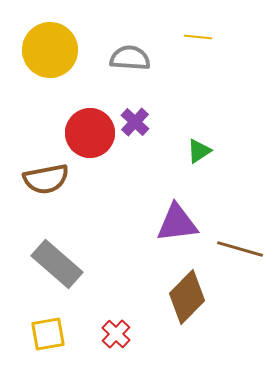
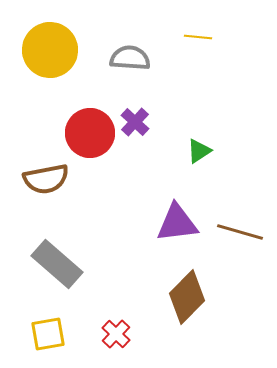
brown line: moved 17 px up
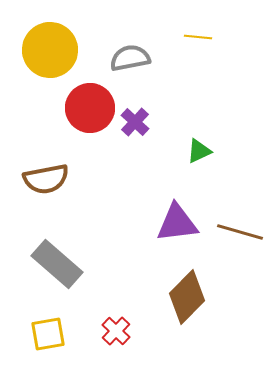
gray semicircle: rotated 15 degrees counterclockwise
red circle: moved 25 px up
green triangle: rotated 8 degrees clockwise
red cross: moved 3 px up
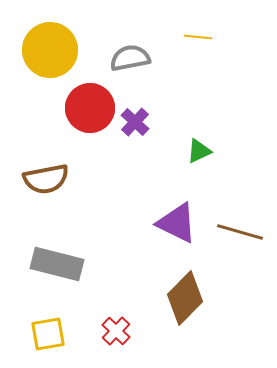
purple triangle: rotated 33 degrees clockwise
gray rectangle: rotated 27 degrees counterclockwise
brown diamond: moved 2 px left, 1 px down
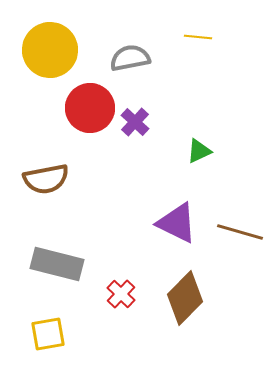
red cross: moved 5 px right, 37 px up
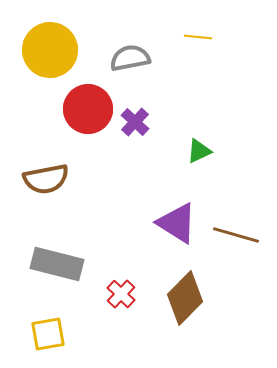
red circle: moved 2 px left, 1 px down
purple triangle: rotated 6 degrees clockwise
brown line: moved 4 px left, 3 px down
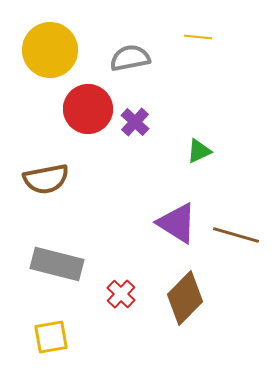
yellow square: moved 3 px right, 3 px down
